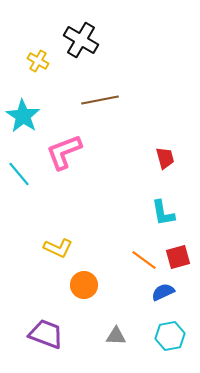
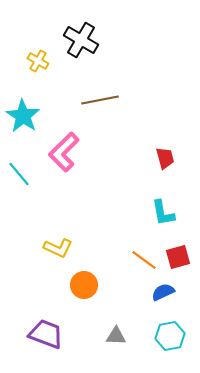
pink L-shape: rotated 24 degrees counterclockwise
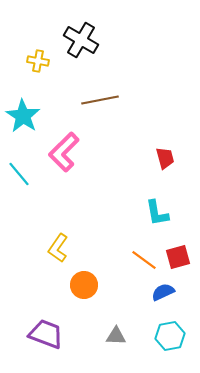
yellow cross: rotated 20 degrees counterclockwise
cyan L-shape: moved 6 px left
yellow L-shape: rotated 100 degrees clockwise
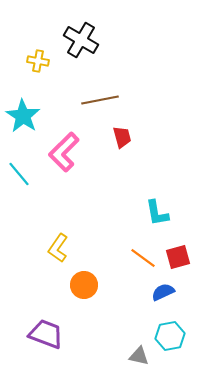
red trapezoid: moved 43 px left, 21 px up
orange line: moved 1 px left, 2 px up
gray triangle: moved 23 px right, 20 px down; rotated 10 degrees clockwise
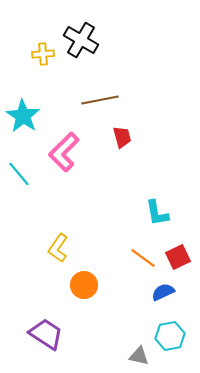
yellow cross: moved 5 px right, 7 px up; rotated 15 degrees counterclockwise
red square: rotated 10 degrees counterclockwise
purple trapezoid: rotated 12 degrees clockwise
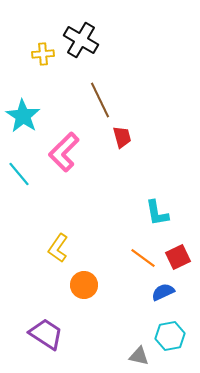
brown line: rotated 75 degrees clockwise
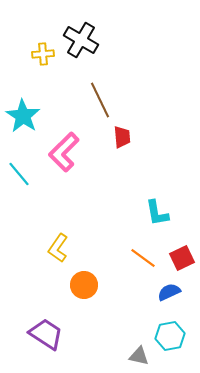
red trapezoid: rotated 10 degrees clockwise
red square: moved 4 px right, 1 px down
blue semicircle: moved 6 px right
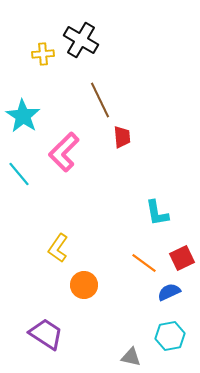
orange line: moved 1 px right, 5 px down
gray triangle: moved 8 px left, 1 px down
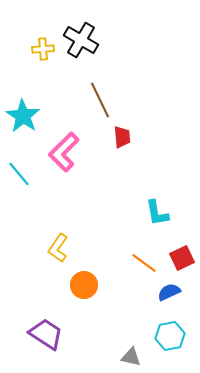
yellow cross: moved 5 px up
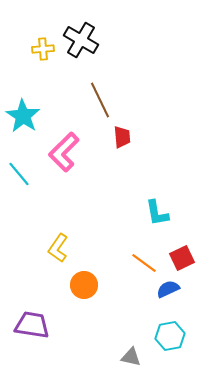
blue semicircle: moved 1 px left, 3 px up
purple trapezoid: moved 14 px left, 9 px up; rotated 24 degrees counterclockwise
